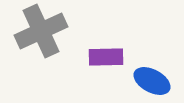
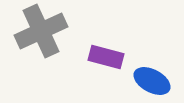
purple rectangle: rotated 16 degrees clockwise
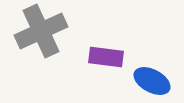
purple rectangle: rotated 8 degrees counterclockwise
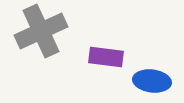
blue ellipse: rotated 21 degrees counterclockwise
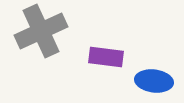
blue ellipse: moved 2 px right
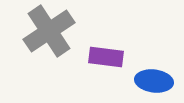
gray cross: moved 8 px right; rotated 9 degrees counterclockwise
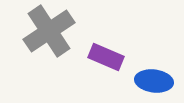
purple rectangle: rotated 16 degrees clockwise
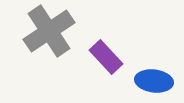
purple rectangle: rotated 24 degrees clockwise
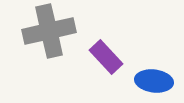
gray cross: rotated 21 degrees clockwise
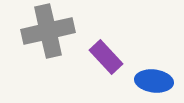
gray cross: moved 1 px left
